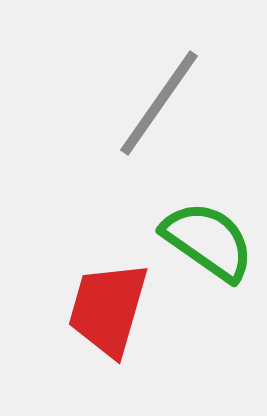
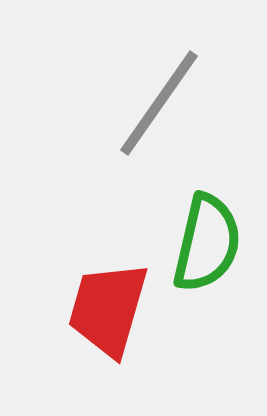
green semicircle: moved 1 px left, 2 px down; rotated 68 degrees clockwise
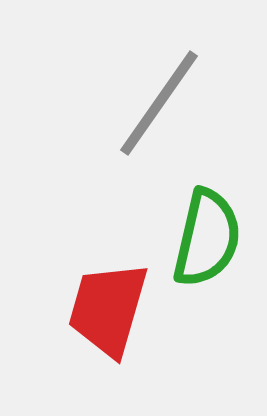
green semicircle: moved 5 px up
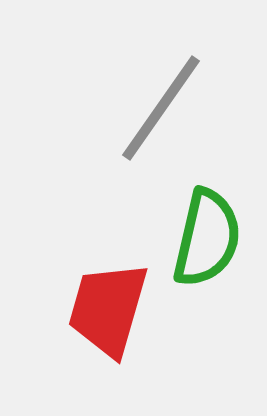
gray line: moved 2 px right, 5 px down
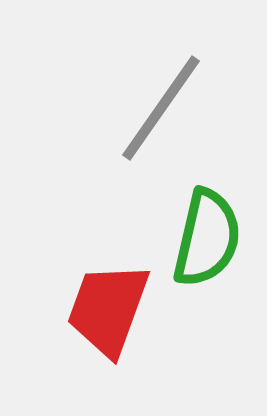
red trapezoid: rotated 4 degrees clockwise
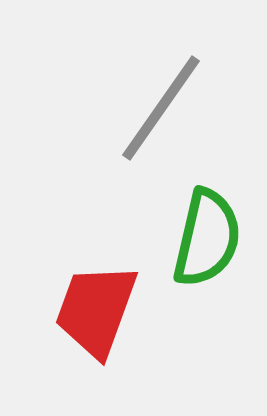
red trapezoid: moved 12 px left, 1 px down
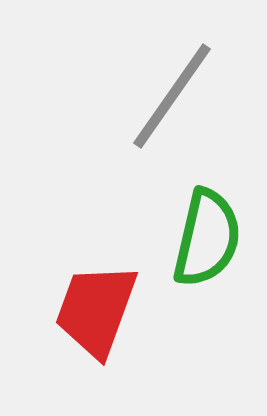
gray line: moved 11 px right, 12 px up
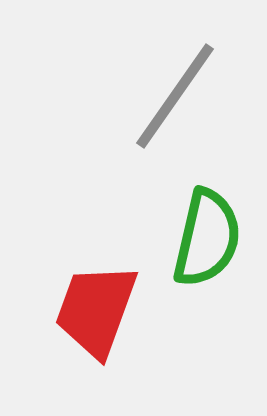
gray line: moved 3 px right
